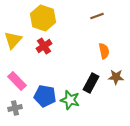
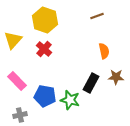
yellow hexagon: moved 2 px right, 2 px down
red cross: moved 3 px down; rotated 14 degrees counterclockwise
gray cross: moved 5 px right, 7 px down
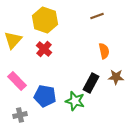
green star: moved 5 px right, 1 px down
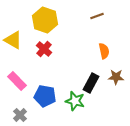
yellow triangle: rotated 42 degrees counterclockwise
gray cross: rotated 32 degrees counterclockwise
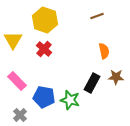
yellow triangle: rotated 30 degrees clockwise
black rectangle: moved 1 px right
blue pentagon: moved 1 px left, 1 px down
green star: moved 5 px left, 1 px up
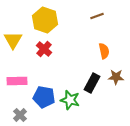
pink rectangle: rotated 48 degrees counterclockwise
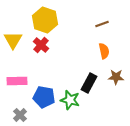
brown line: moved 5 px right, 8 px down
red cross: moved 3 px left, 4 px up
black rectangle: moved 3 px left
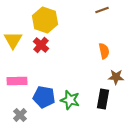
brown line: moved 14 px up
black rectangle: moved 14 px right, 16 px down; rotated 18 degrees counterclockwise
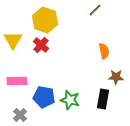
brown line: moved 7 px left; rotated 24 degrees counterclockwise
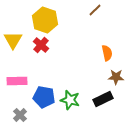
orange semicircle: moved 3 px right, 2 px down
black rectangle: rotated 54 degrees clockwise
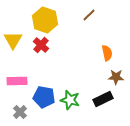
brown line: moved 6 px left, 5 px down
gray cross: moved 3 px up
